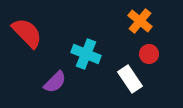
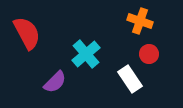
orange cross: rotated 20 degrees counterclockwise
red semicircle: rotated 16 degrees clockwise
cyan cross: rotated 28 degrees clockwise
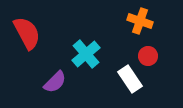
red circle: moved 1 px left, 2 px down
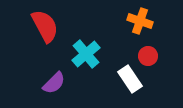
red semicircle: moved 18 px right, 7 px up
purple semicircle: moved 1 px left, 1 px down
